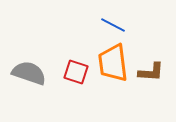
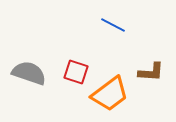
orange trapezoid: moved 3 px left, 31 px down; rotated 120 degrees counterclockwise
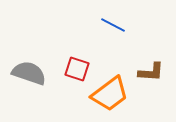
red square: moved 1 px right, 3 px up
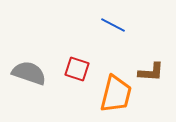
orange trapezoid: moved 6 px right; rotated 39 degrees counterclockwise
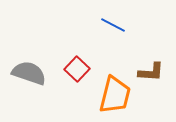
red square: rotated 25 degrees clockwise
orange trapezoid: moved 1 px left, 1 px down
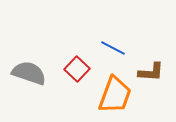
blue line: moved 23 px down
orange trapezoid: rotated 6 degrees clockwise
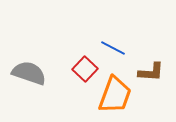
red square: moved 8 px right
